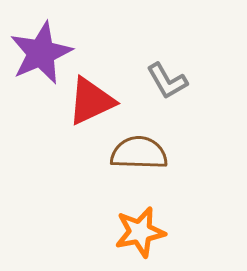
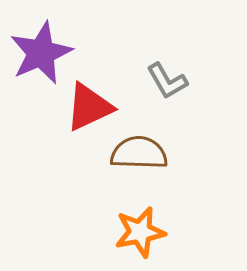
red triangle: moved 2 px left, 6 px down
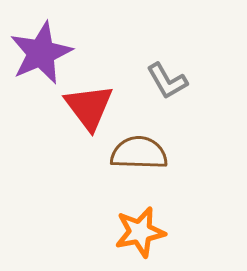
red triangle: rotated 42 degrees counterclockwise
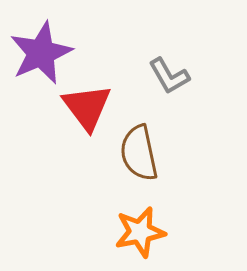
gray L-shape: moved 2 px right, 5 px up
red triangle: moved 2 px left
brown semicircle: rotated 104 degrees counterclockwise
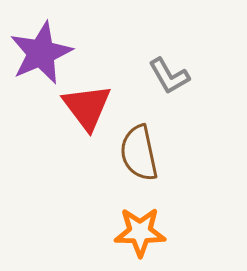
orange star: rotated 12 degrees clockwise
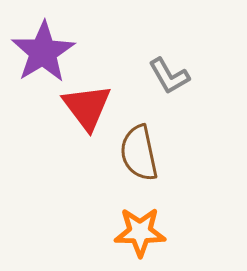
purple star: moved 2 px right, 1 px up; rotated 8 degrees counterclockwise
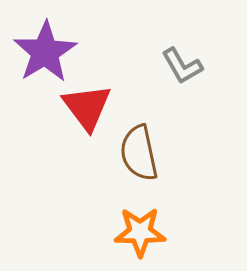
purple star: moved 2 px right
gray L-shape: moved 13 px right, 10 px up
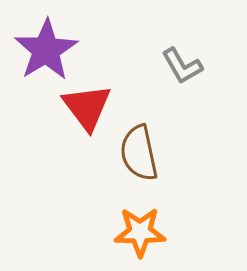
purple star: moved 1 px right, 2 px up
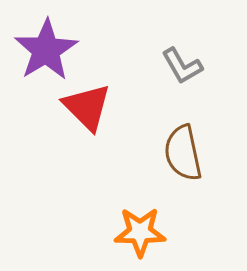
red triangle: rotated 8 degrees counterclockwise
brown semicircle: moved 44 px right
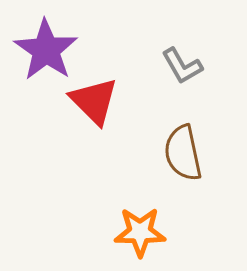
purple star: rotated 6 degrees counterclockwise
red triangle: moved 7 px right, 6 px up
